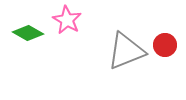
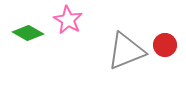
pink star: moved 1 px right
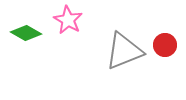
green diamond: moved 2 px left
gray triangle: moved 2 px left
